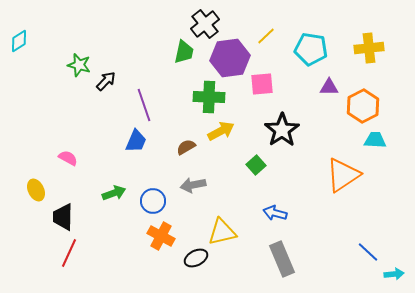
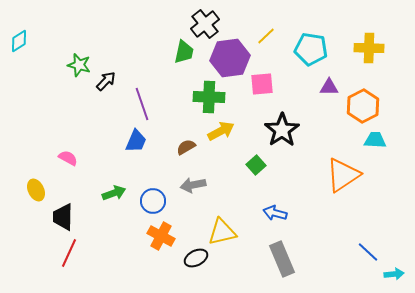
yellow cross: rotated 8 degrees clockwise
purple line: moved 2 px left, 1 px up
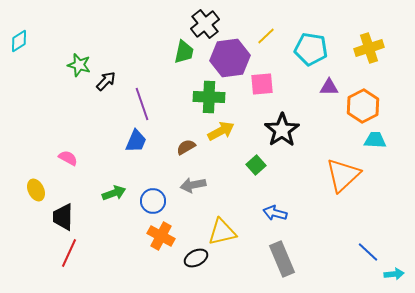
yellow cross: rotated 20 degrees counterclockwise
orange triangle: rotated 9 degrees counterclockwise
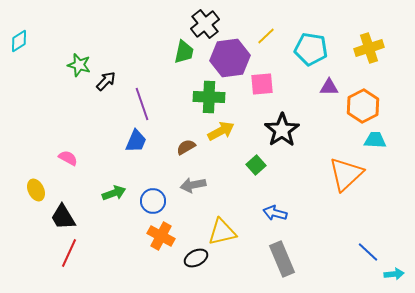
orange triangle: moved 3 px right, 1 px up
black trapezoid: rotated 32 degrees counterclockwise
